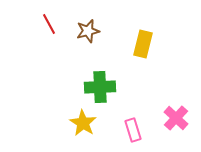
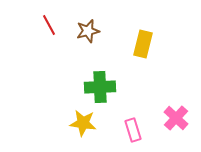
red line: moved 1 px down
yellow star: rotated 24 degrees counterclockwise
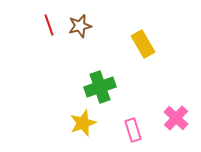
red line: rotated 10 degrees clockwise
brown star: moved 8 px left, 5 px up
yellow rectangle: rotated 44 degrees counterclockwise
green cross: rotated 16 degrees counterclockwise
yellow star: rotated 28 degrees counterclockwise
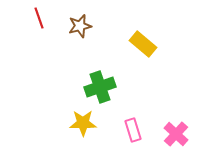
red line: moved 10 px left, 7 px up
yellow rectangle: rotated 20 degrees counterclockwise
pink cross: moved 16 px down
yellow star: rotated 20 degrees clockwise
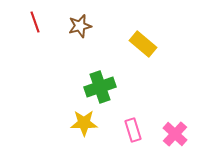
red line: moved 4 px left, 4 px down
yellow star: moved 1 px right
pink cross: moved 1 px left
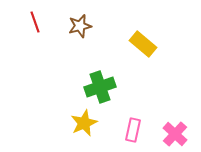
yellow star: rotated 24 degrees counterclockwise
pink rectangle: rotated 30 degrees clockwise
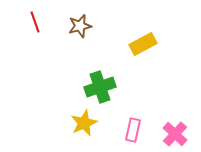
yellow rectangle: rotated 68 degrees counterclockwise
